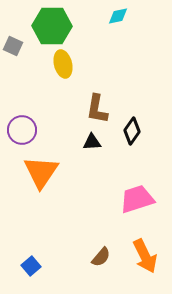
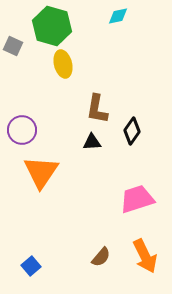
green hexagon: rotated 15 degrees clockwise
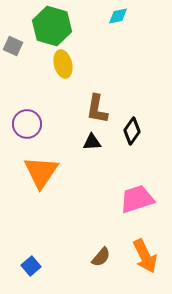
purple circle: moved 5 px right, 6 px up
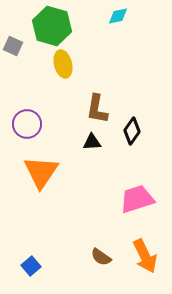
brown semicircle: rotated 85 degrees clockwise
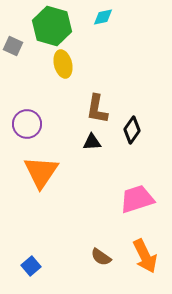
cyan diamond: moved 15 px left, 1 px down
black diamond: moved 1 px up
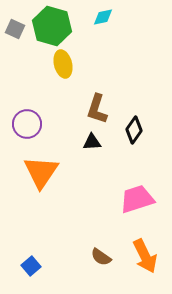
gray square: moved 2 px right, 17 px up
brown L-shape: rotated 8 degrees clockwise
black diamond: moved 2 px right
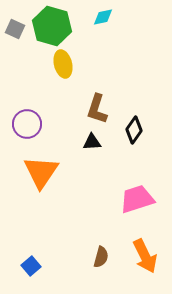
brown semicircle: rotated 110 degrees counterclockwise
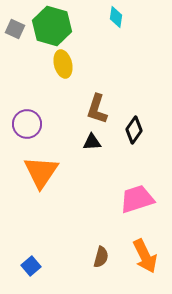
cyan diamond: moved 13 px right; rotated 70 degrees counterclockwise
